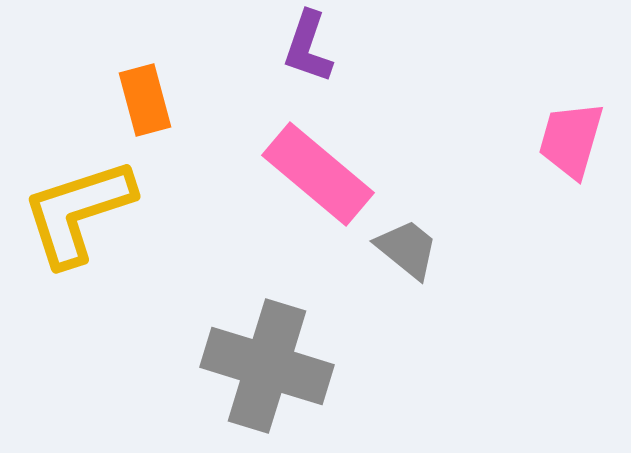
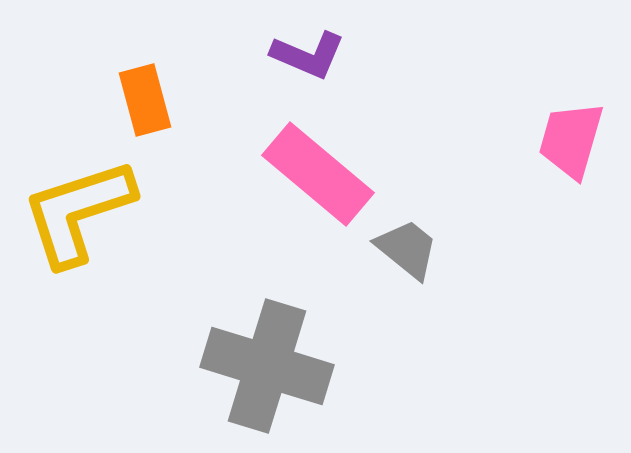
purple L-shape: moved 8 px down; rotated 86 degrees counterclockwise
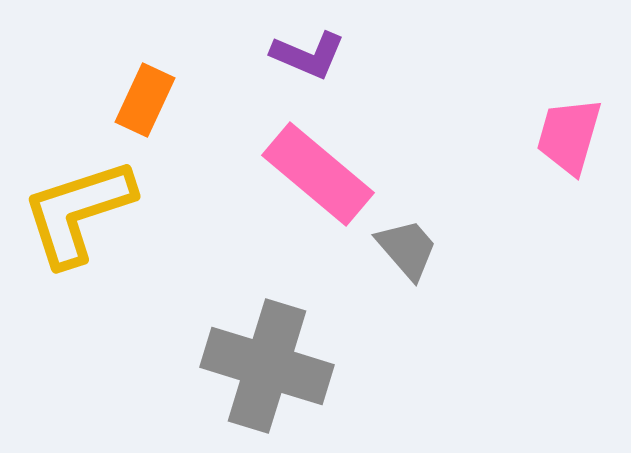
orange rectangle: rotated 40 degrees clockwise
pink trapezoid: moved 2 px left, 4 px up
gray trapezoid: rotated 10 degrees clockwise
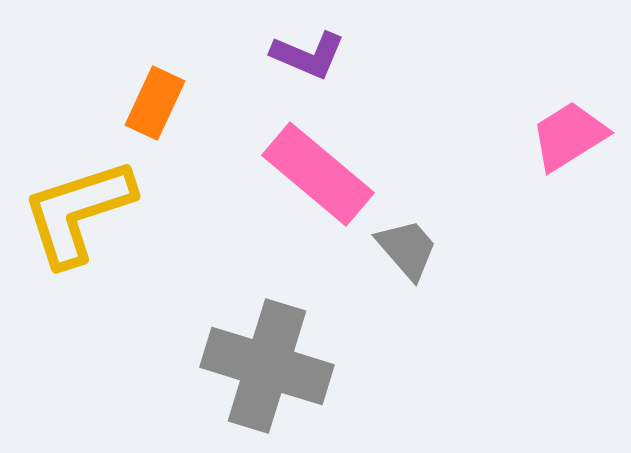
orange rectangle: moved 10 px right, 3 px down
pink trapezoid: rotated 42 degrees clockwise
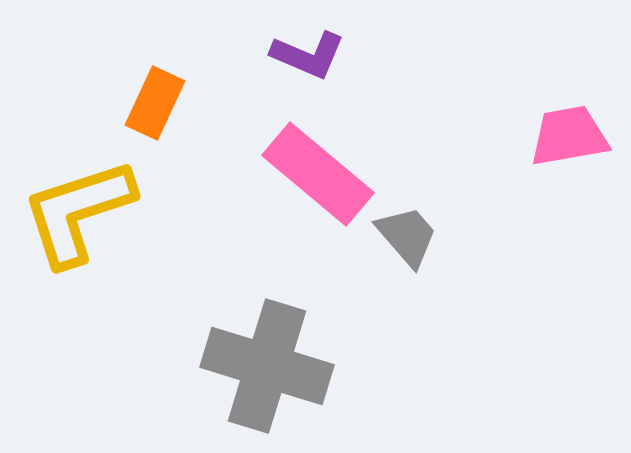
pink trapezoid: rotated 22 degrees clockwise
gray trapezoid: moved 13 px up
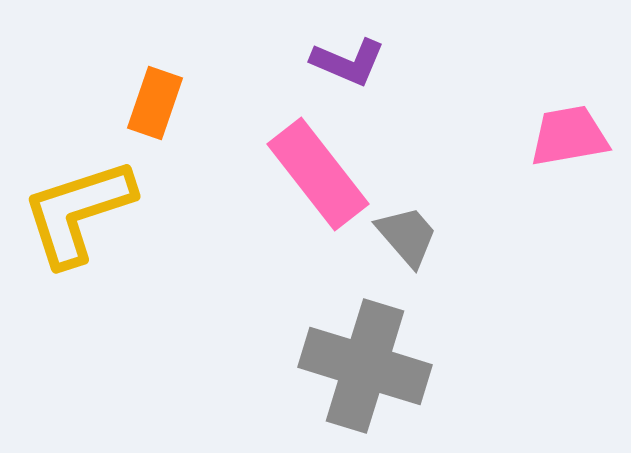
purple L-shape: moved 40 px right, 7 px down
orange rectangle: rotated 6 degrees counterclockwise
pink rectangle: rotated 12 degrees clockwise
gray cross: moved 98 px right
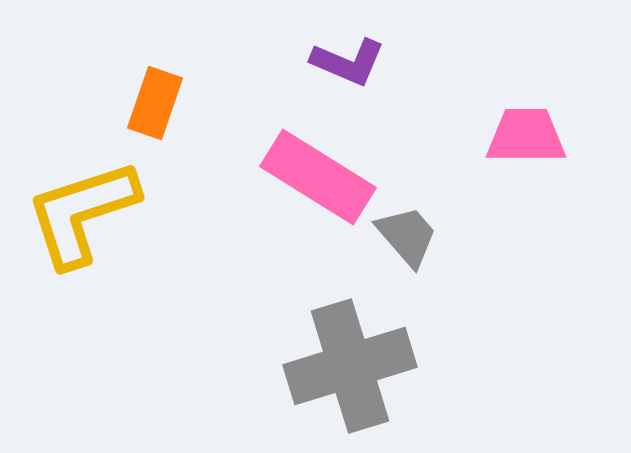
pink trapezoid: moved 43 px left; rotated 10 degrees clockwise
pink rectangle: moved 3 px down; rotated 20 degrees counterclockwise
yellow L-shape: moved 4 px right, 1 px down
gray cross: moved 15 px left; rotated 34 degrees counterclockwise
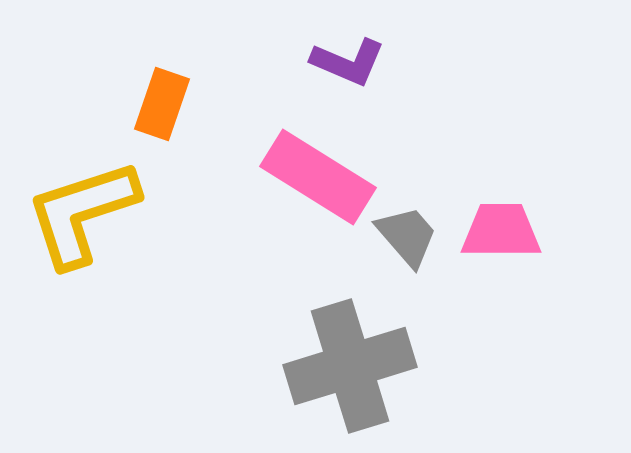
orange rectangle: moved 7 px right, 1 px down
pink trapezoid: moved 25 px left, 95 px down
